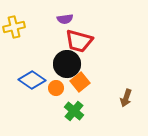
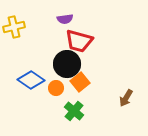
blue diamond: moved 1 px left
brown arrow: rotated 12 degrees clockwise
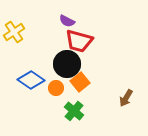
purple semicircle: moved 2 px right, 2 px down; rotated 35 degrees clockwise
yellow cross: moved 5 px down; rotated 20 degrees counterclockwise
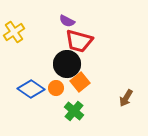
blue diamond: moved 9 px down
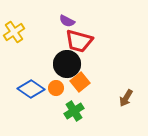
green cross: rotated 18 degrees clockwise
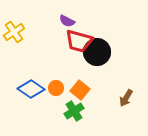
black circle: moved 30 px right, 12 px up
orange square: moved 8 px down; rotated 12 degrees counterclockwise
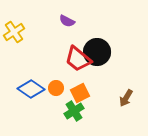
red trapezoid: moved 1 px left, 18 px down; rotated 24 degrees clockwise
orange square: moved 3 px down; rotated 24 degrees clockwise
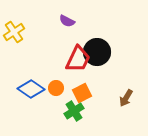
red trapezoid: rotated 104 degrees counterclockwise
orange square: moved 2 px right
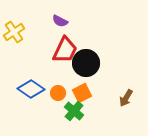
purple semicircle: moved 7 px left
black circle: moved 11 px left, 11 px down
red trapezoid: moved 13 px left, 9 px up
orange circle: moved 2 px right, 5 px down
green cross: rotated 18 degrees counterclockwise
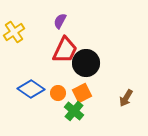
purple semicircle: rotated 91 degrees clockwise
